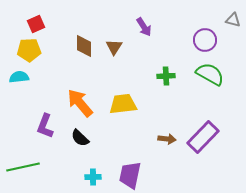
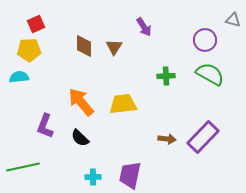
orange arrow: moved 1 px right, 1 px up
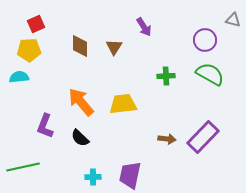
brown diamond: moved 4 px left
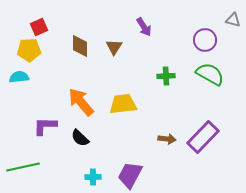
red square: moved 3 px right, 3 px down
purple L-shape: rotated 70 degrees clockwise
purple trapezoid: rotated 16 degrees clockwise
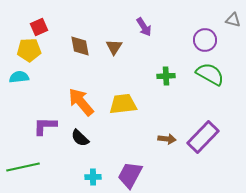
brown diamond: rotated 10 degrees counterclockwise
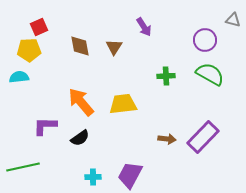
black semicircle: rotated 78 degrees counterclockwise
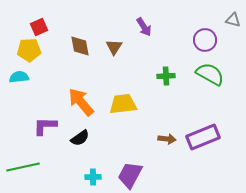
purple rectangle: rotated 24 degrees clockwise
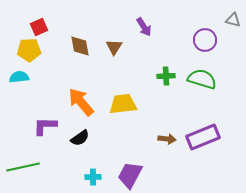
green semicircle: moved 8 px left, 5 px down; rotated 12 degrees counterclockwise
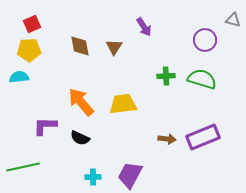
red square: moved 7 px left, 3 px up
black semicircle: rotated 60 degrees clockwise
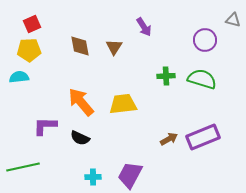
brown arrow: moved 2 px right; rotated 36 degrees counterclockwise
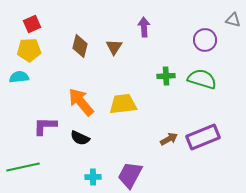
purple arrow: rotated 150 degrees counterclockwise
brown diamond: rotated 25 degrees clockwise
